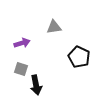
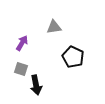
purple arrow: rotated 42 degrees counterclockwise
black pentagon: moved 6 px left
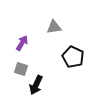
black arrow: rotated 36 degrees clockwise
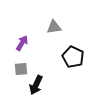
gray square: rotated 24 degrees counterclockwise
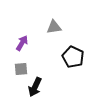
black arrow: moved 1 px left, 2 px down
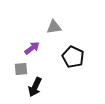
purple arrow: moved 10 px right, 5 px down; rotated 21 degrees clockwise
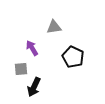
purple arrow: rotated 84 degrees counterclockwise
black arrow: moved 1 px left
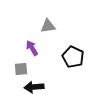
gray triangle: moved 6 px left, 1 px up
black arrow: rotated 60 degrees clockwise
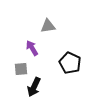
black pentagon: moved 3 px left, 6 px down
black arrow: rotated 60 degrees counterclockwise
